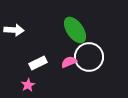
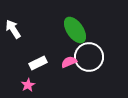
white arrow: moved 1 px left, 1 px up; rotated 126 degrees counterclockwise
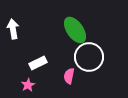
white arrow: rotated 24 degrees clockwise
pink semicircle: moved 14 px down; rotated 56 degrees counterclockwise
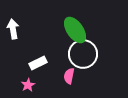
white circle: moved 6 px left, 3 px up
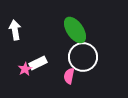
white arrow: moved 2 px right, 1 px down
white circle: moved 3 px down
pink star: moved 3 px left, 16 px up
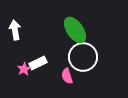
pink star: moved 1 px left
pink semicircle: moved 2 px left; rotated 28 degrees counterclockwise
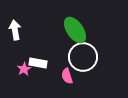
white rectangle: rotated 36 degrees clockwise
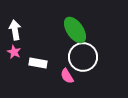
pink star: moved 10 px left, 17 px up; rotated 16 degrees counterclockwise
pink semicircle: rotated 14 degrees counterclockwise
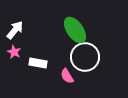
white arrow: rotated 48 degrees clockwise
white circle: moved 2 px right
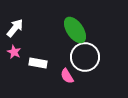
white arrow: moved 2 px up
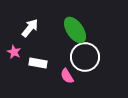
white arrow: moved 15 px right
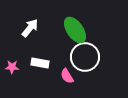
pink star: moved 2 px left, 15 px down; rotated 24 degrees counterclockwise
white rectangle: moved 2 px right
